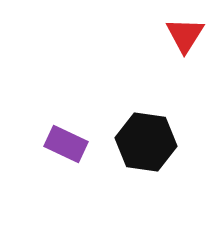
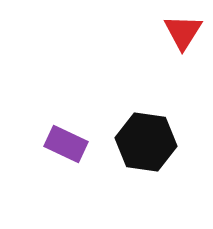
red triangle: moved 2 px left, 3 px up
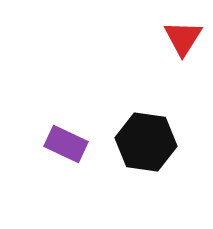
red triangle: moved 6 px down
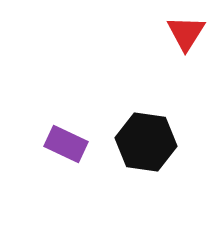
red triangle: moved 3 px right, 5 px up
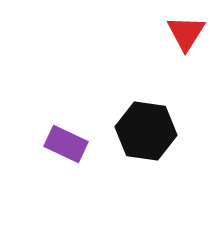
black hexagon: moved 11 px up
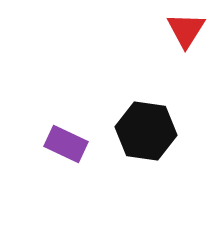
red triangle: moved 3 px up
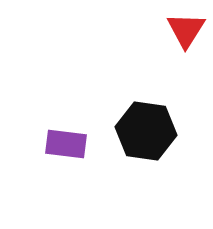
purple rectangle: rotated 18 degrees counterclockwise
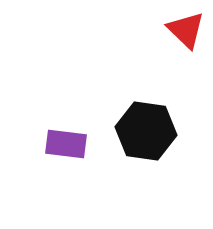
red triangle: rotated 18 degrees counterclockwise
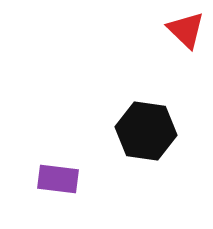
purple rectangle: moved 8 px left, 35 px down
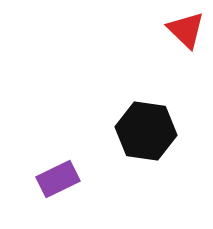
purple rectangle: rotated 33 degrees counterclockwise
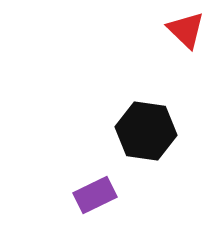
purple rectangle: moved 37 px right, 16 px down
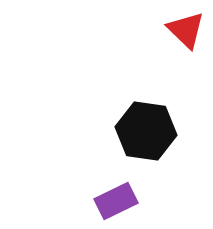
purple rectangle: moved 21 px right, 6 px down
